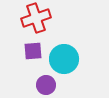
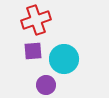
red cross: moved 2 px down
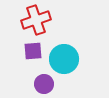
purple circle: moved 2 px left, 1 px up
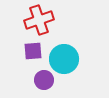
red cross: moved 3 px right
purple circle: moved 4 px up
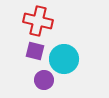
red cross: moved 1 px left, 1 px down; rotated 32 degrees clockwise
purple square: moved 2 px right; rotated 18 degrees clockwise
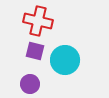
cyan circle: moved 1 px right, 1 px down
purple circle: moved 14 px left, 4 px down
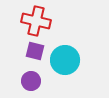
red cross: moved 2 px left
purple circle: moved 1 px right, 3 px up
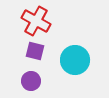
red cross: rotated 16 degrees clockwise
cyan circle: moved 10 px right
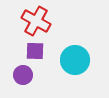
purple square: rotated 12 degrees counterclockwise
purple circle: moved 8 px left, 6 px up
